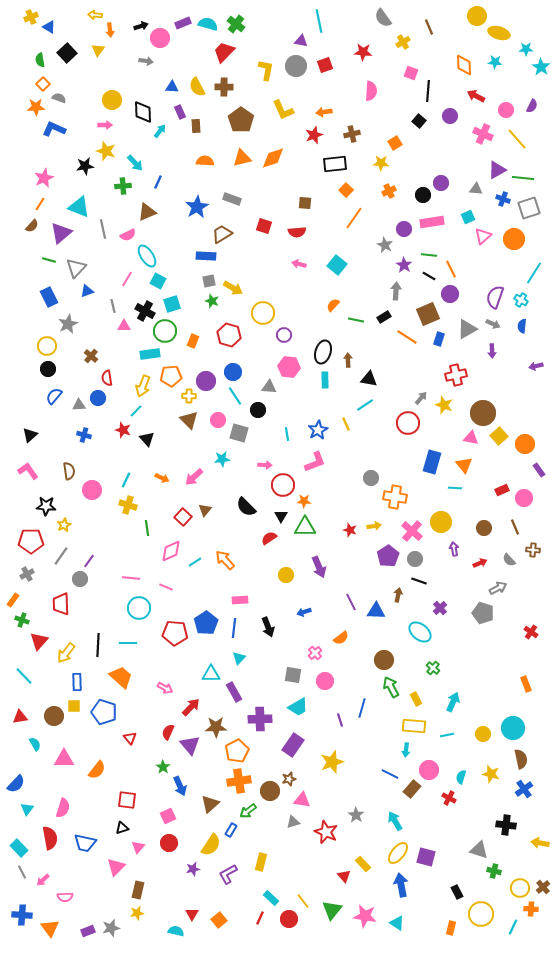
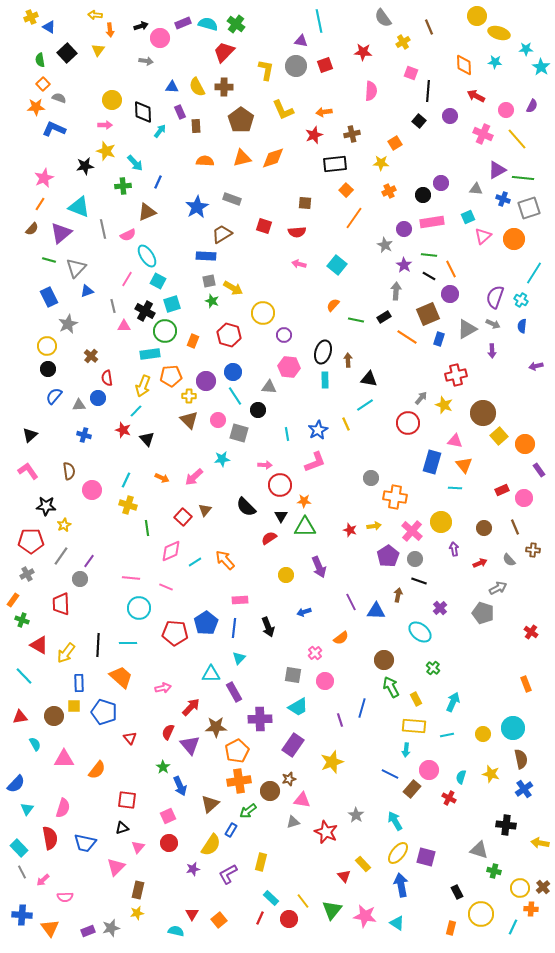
brown semicircle at (32, 226): moved 3 px down
pink triangle at (471, 438): moved 16 px left, 3 px down
red circle at (283, 485): moved 3 px left
red triangle at (39, 641): moved 4 px down; rotated 42 degrees counterclockwise
blue rectangle at (77, 682): moved 2 px right, 1 px down
pink arrow at (165, 688): moved 2 px left; rotated 42 degrees counterclockwise
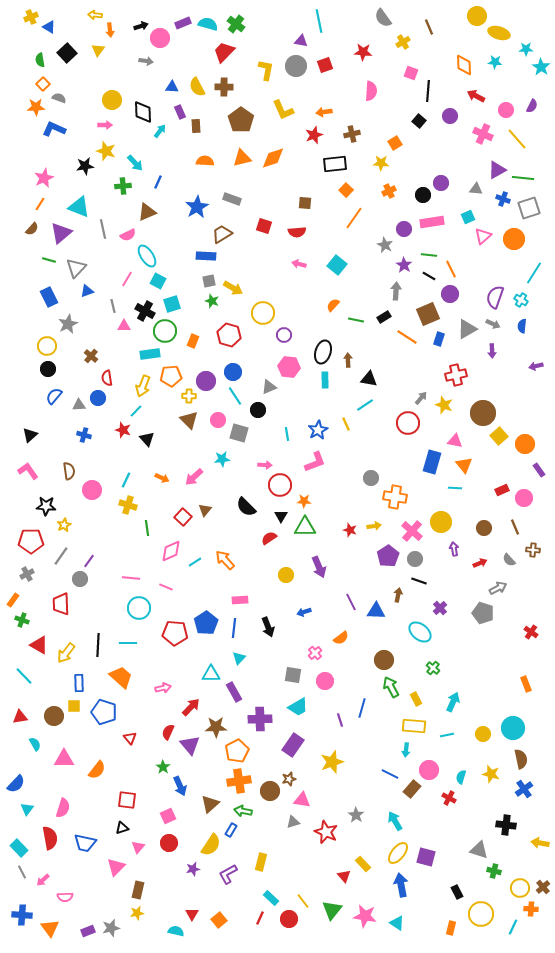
gray triangle at (269, 387): rotated 28 degrees counterclockwise
green arrow at (248, 811): moved 5 px left; rotated 48 degrees clockwise
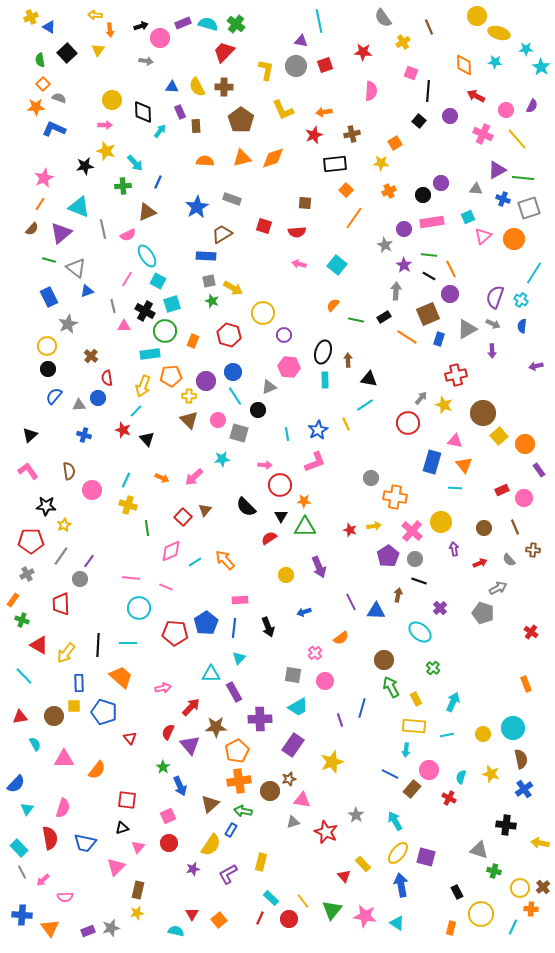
gray triangle at (76, 268): rotated 35 degrees counterclockwise
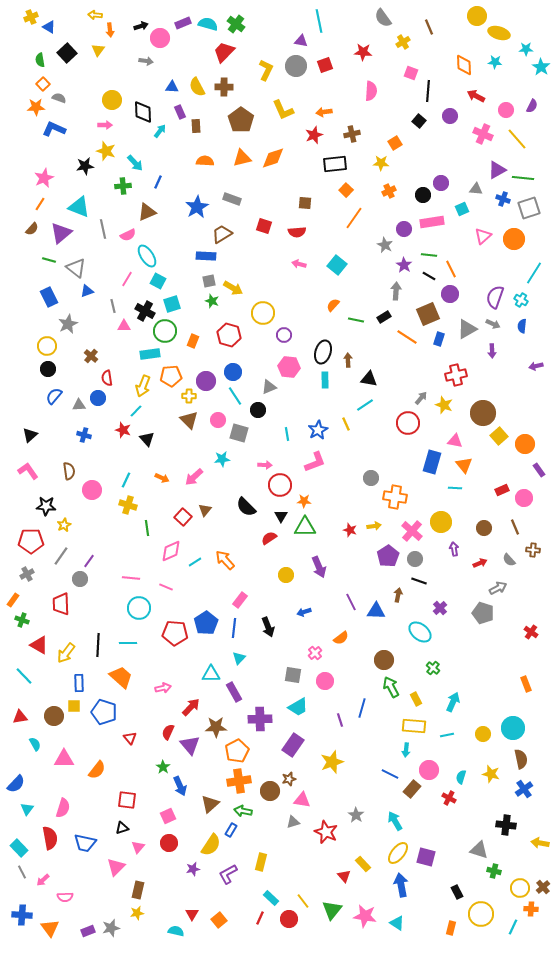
yellow L-shape at (266, 70): rotated 15 degrees clockwise
cyan square at (468, 217): moved 6 px left, 8 px up
pink rectangle at (240, 600): rotated 49 degrees counterclockwise
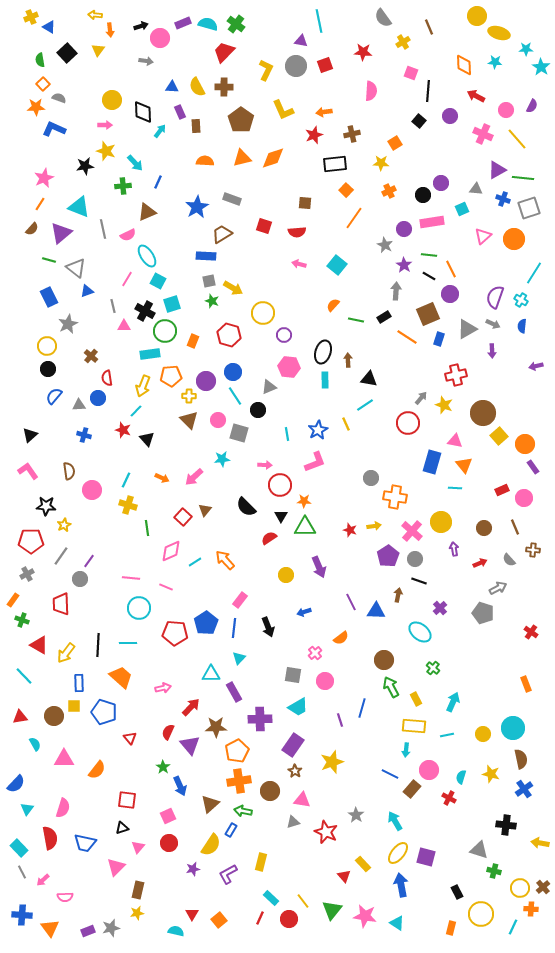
purple rectangle at (539, 470): moved 6 px left, 3 px up
brown star at (289, 779): moved 6 px right, 8 px up; rotated 24 degrees counterclockwise
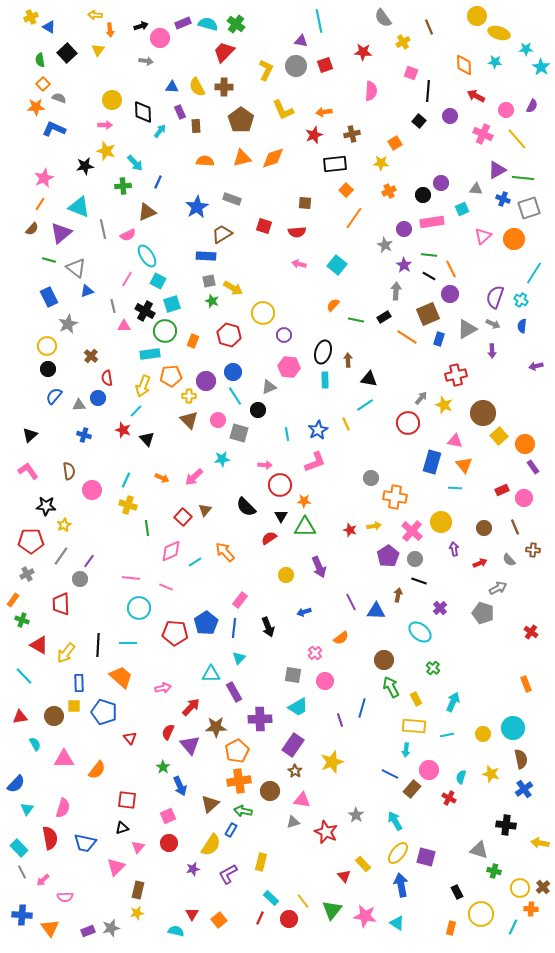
orange arrow at (225, 560): moved 8 px up
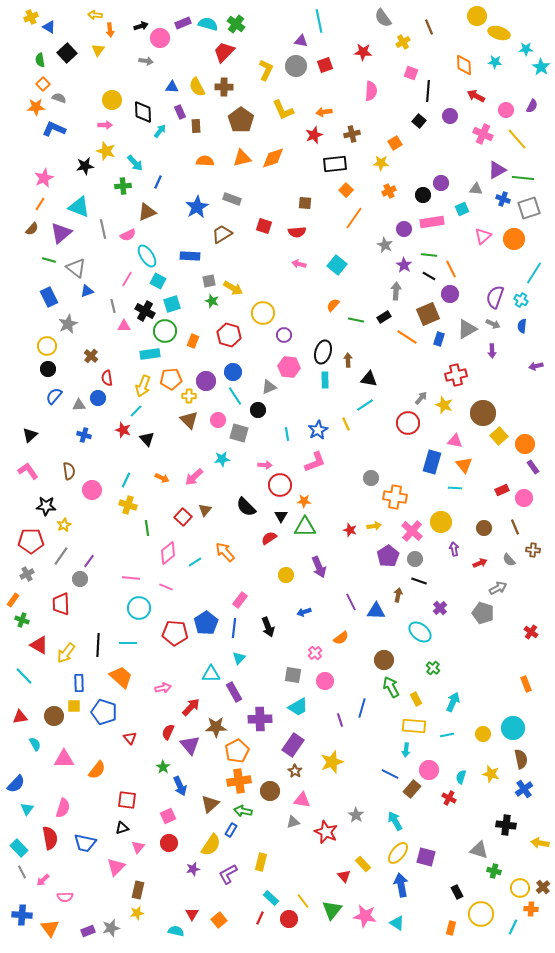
blue rectangle at (206, 256): moved 16 px left
orange pentagon at (171, 376): moved 3 px down
pink diamond at (171, 551): moved 3 px left, 2 px down; rotated 15 degrees counterclockwise
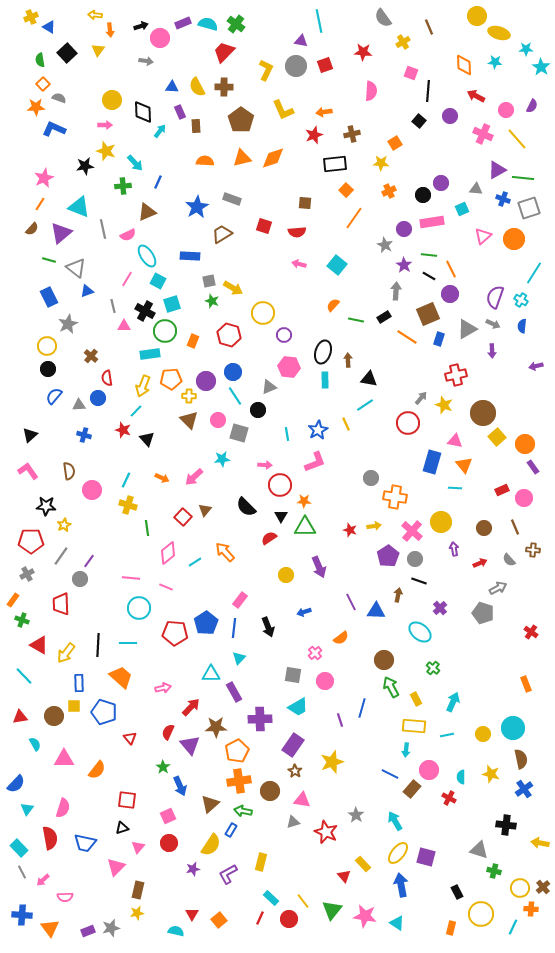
yellow square at (499, 436): moved 2 px left, 1 px down
cyan semicircle at (461, 777): rotated 16 degrees counterclockwise
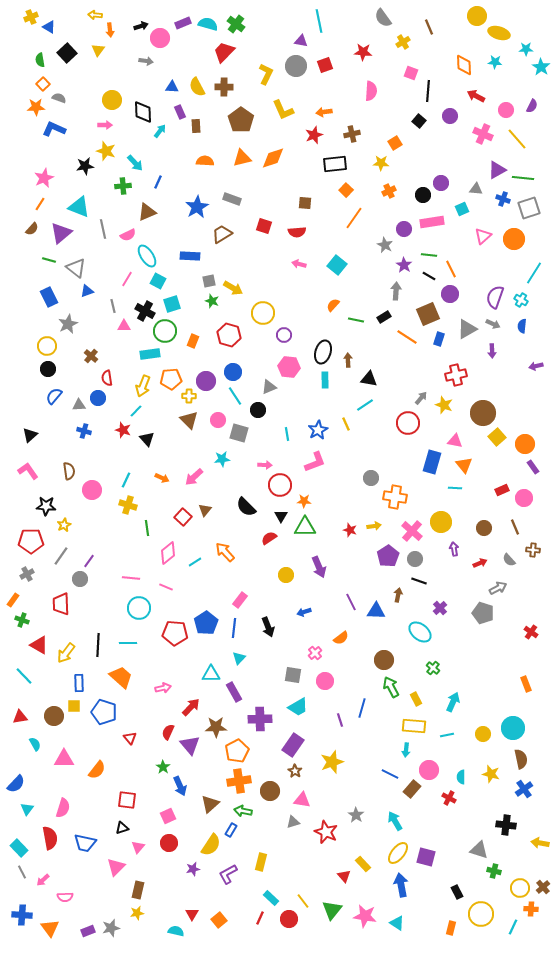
yellow L-shape at (266, 70): moved 4 px down
blue cross at (84, 435): moved 4 px up
